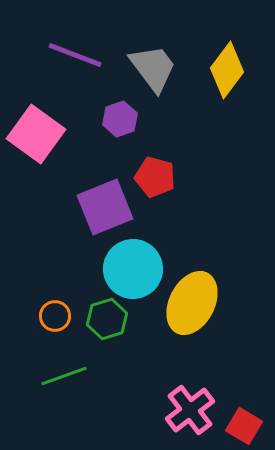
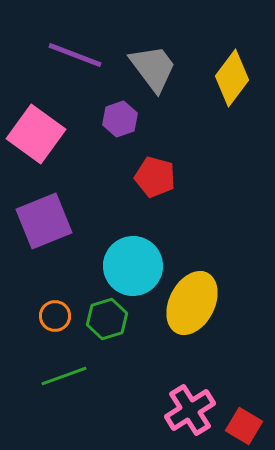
yellow diamond: moved 5 px right, 8 px down
purple square: moved 61 px left, 14 px down
cyan circle: moved 3 px up
pink cross: rotated 6 degrees clockwise
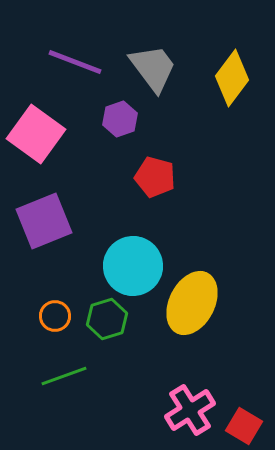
purple line: moved 7 px down
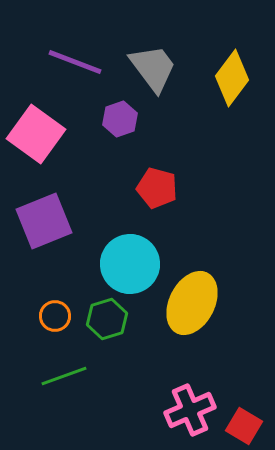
red pentagon: moved 2 px right, 11 px down
cyan circle: moved 3 px left, 2 px up
pink cross: rotated 9 degrees clockwise
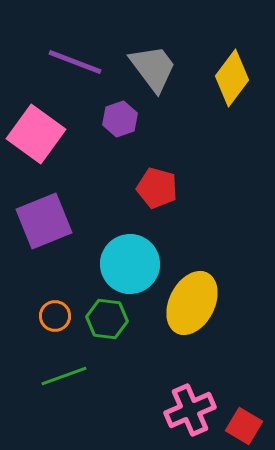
green hexagon: rotated 24 degrees clockwise
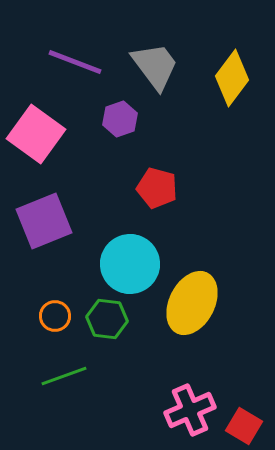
gray trapezoid: moved 2 px right, 2 px up
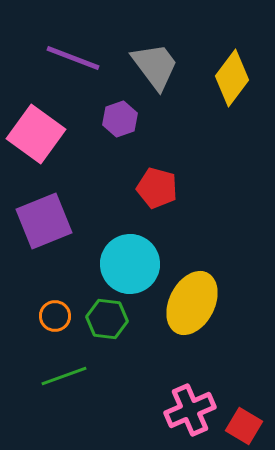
purple line: moved 2 px left, 4 px up
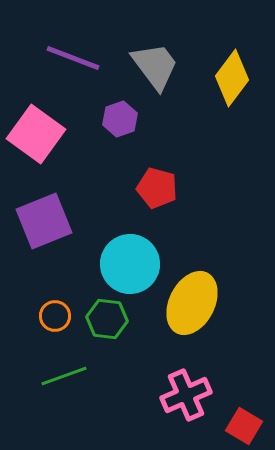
pink cross: moved 4 px left, 15 px up
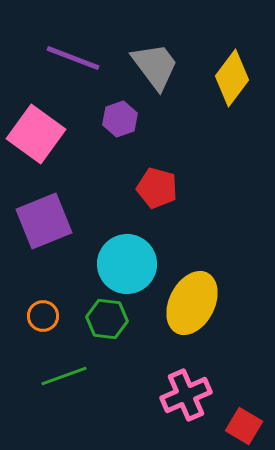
cyan circle: moved 3 px left
orange circle: moved 12 px left
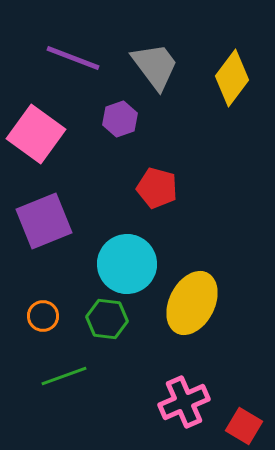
pink cross: moved 2 px left, 7 px down
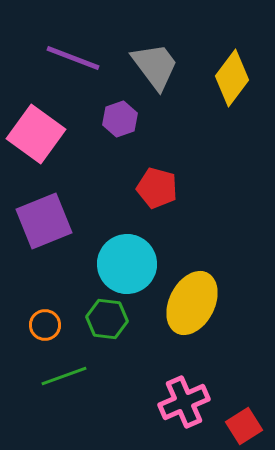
orange circle: moved 2 px right, 9 px down
red square: rotated 27 degrees clockwise
